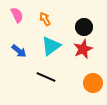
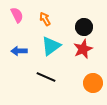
blue arrow: rotated 140 degrees clockwise
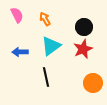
blue arrow: moved 1 px right, 1 px down
black line: rotated 54 degrees clockwise
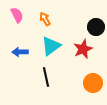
black circle: moved 12 px right
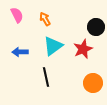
cyan triangle: moved 2 px right
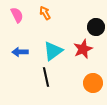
orange arrow: moved 6 px up
cyan triangle: moved 5 px down
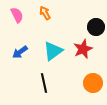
blue arrow: rotated 35 degrees counterclockwise
black line: moved 2 px left, 6 px down
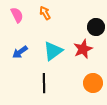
black line: rotated 12 degrees clockwise
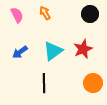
black circle: moved 6 px left, 13 px up
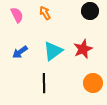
black circle: moved 3 px up
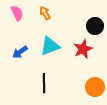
black circle: moved 5 px right, 15 px down
pink semicircle: moved 2 px up
cyan triangle: moved 3 px left, 5 px up; rotated 15 degrees clockwise
orange circle: moved 2 px right, 4 px down
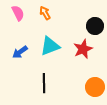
pink semicircle: moved 1 px right
